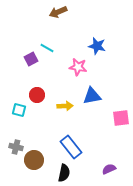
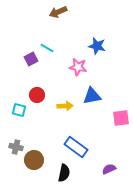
blue rectangle: moved 5 px right; rotated 15 degrees counterclockwise
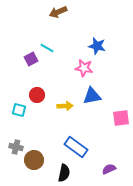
pink star: moved 6 px right, 1 px down
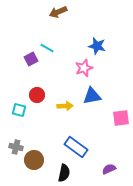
pink star: rotated 30 degrees counterclockwise
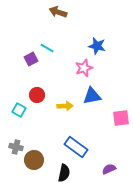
brown arrow: rotated 42 degrees clockwise
cyan square: rotated 16 degrees clockwise
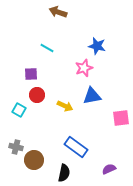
purple square: moved 15 px down; rotated 24 degrees clockwise
yellow arrow: rotated 28 degrees clockwise
